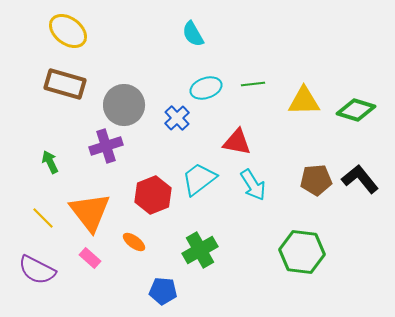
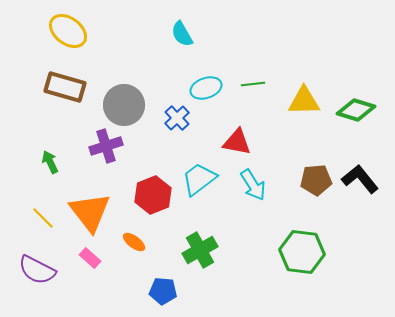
cyan semicircle: moved 11 px left
brown rectangle: moved 3 px down
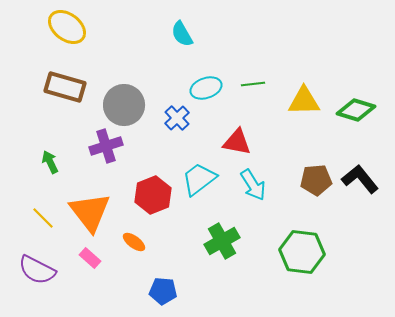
yellow ellipse: moved 1 px left, 4 px up
green cross: moved 22 px right, 9 px up
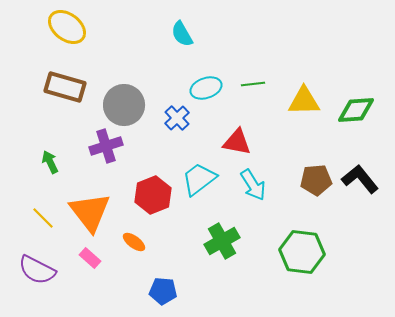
green diamond: rotated 21 degrees counterclockwise
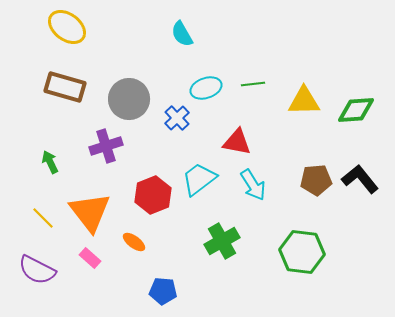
gray circle: moved 5 px right, 6 px up
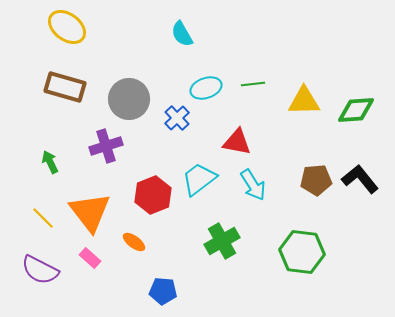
purple semicircle: moved 3 px right
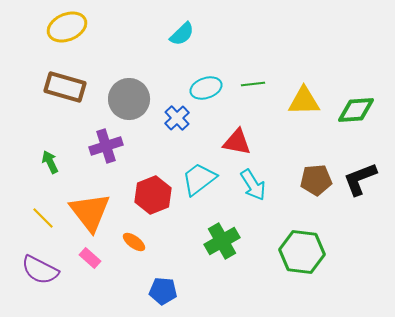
yellow ellipse: rotated 60 degrees counterclockwise
cyan semicircle: rotated 104 degrees counterclockwise
black L-shape: rotated 72 degrees counterclockwise
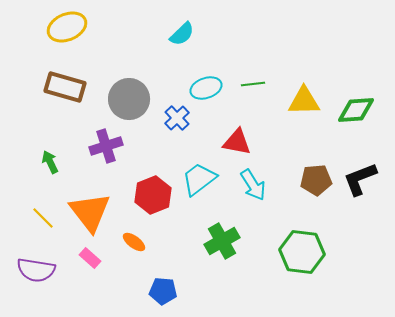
purple semicircle: moved 4 px left; rotated 18 degrees counterclockwise
